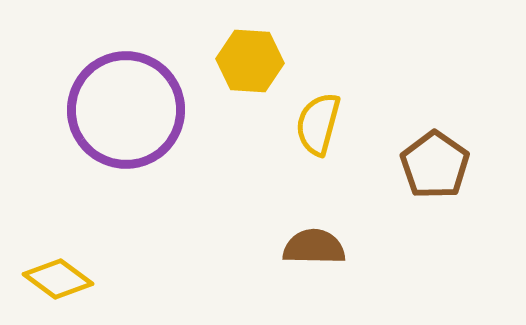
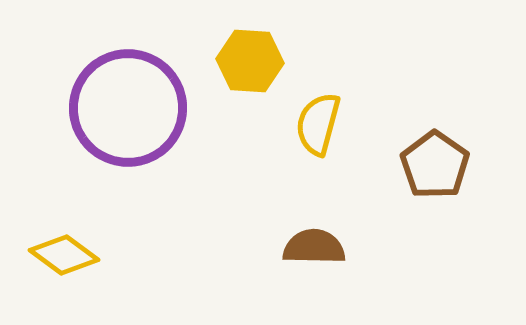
purple circle: moved 2 px right, 2 px up
yellow diamond: moved 6 px right, 24 px up
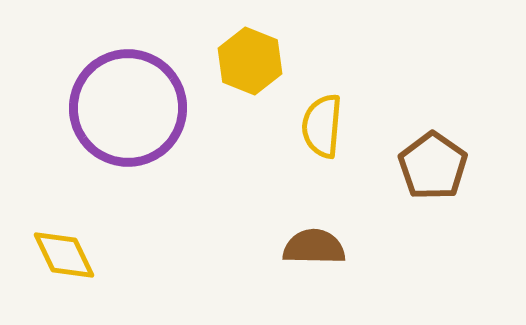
yellow hexagon: rotated 18 degrees clockwise
yellow semicircle: moved 4 px right, 2 px down; rotated 10 degrees counterclockwise
brown pentagon: moved 2 px left, 1 px down
yellow diamond: rotated 28 degrees clockwise
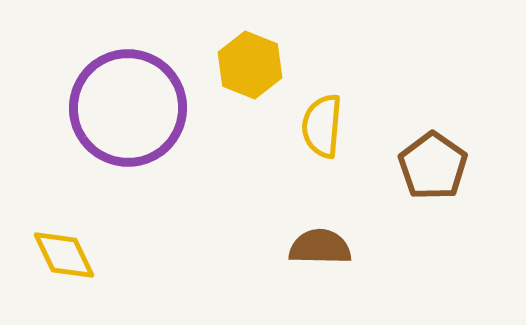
yellow hexagon: moved 4 px down
brown semicircle: moved 6 px right
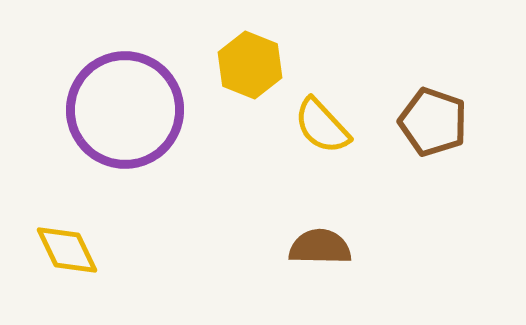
purple circle: moved 3 px left, 2 px down
yellow semicircle: rotated 48 degrees counterclockwise
brown pentagon: moved 44 px up; rotated 16 degrees counterclockwise
yellow diamond: moved 3 px right, 5 px up
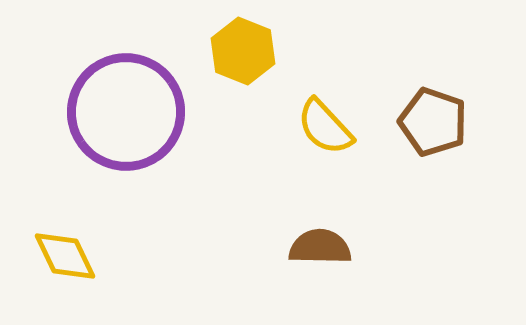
yellow hexagon: moved 7 px left, 14 px up
purple circle: moved 1 px right, 2 px down
yellow semicircle: moved 3 px right, 1 px down
yellow diamond: moved 2 px left, 6 px down
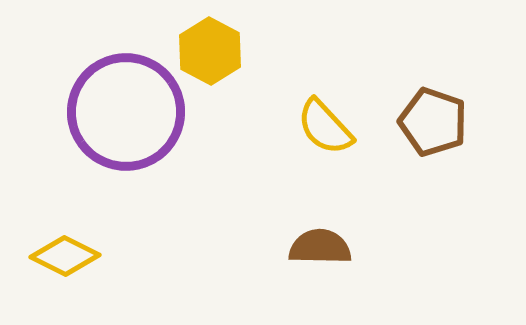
yellow hexagon: moved 33 px left; rotated 6 degrees clockwise
yellow diamond: rotated 38 degrees counterclockwise
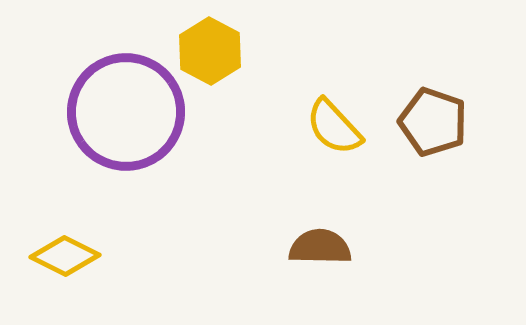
yellow semicircle: moved 9 px right
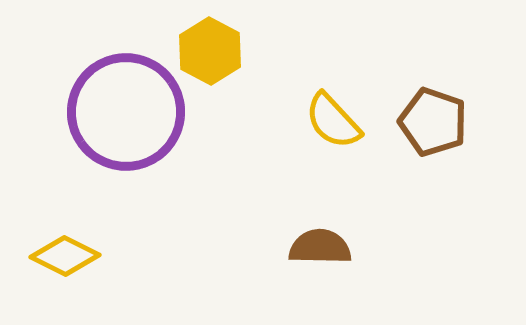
yellow semicircle: moved 1 px left, 6 px up
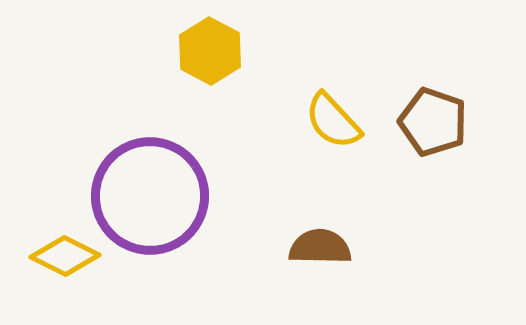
purple circle: moved 24 px right, 84 px down
